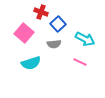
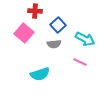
red cross: moved 6 px left, 1 px up; rotated 16 degrees counterclockwise
blue square: moved 1 px down
cyan semicircle: moved 9 px right, 11 px down
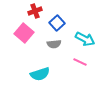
red cross: rotated 24 degrees counterclockwise
blue square: moved 1 px left, 2 px up
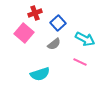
red cross: moved 2 px down
blue square: moved 1 px right
gray semicircle: rotated 32 degrees counterclockwise
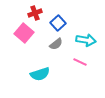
cyan arrow: moved 1 px right, 1 px down; rotated 18 degrees counterclockwise
gray semicircle: moved 2 px right
